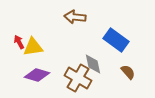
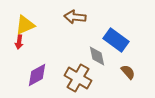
red arrow: rotated 144 degrees counterclockwise
yellow triangle: moved 8 px left, 22 px up; rotated 15 degrees counterclockwise
gray diamond: moved 4 px right, 8 px up
purple diamond: rotated 45 degrees counterclockwise
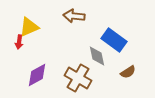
brown arrow: moved 1 px left, 1 px up
yellow triangle: moved 4 px right, 2 px down
blue rectangle: moved 2 px left
brown semicircle: rotated 98 degrees clockwise
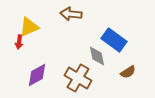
brown arrow: moved 3 px left, 2 px up
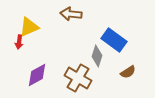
gray diamond: rotated 30 degrees clockwise
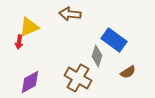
brown arrow: moved 1 px left
purple diamond: moved 7 px left, 7 px down
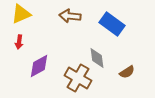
brown arrow: moved 2 px down
yellow triangle: moved 8 px left, 13 px up
blue rectangle: moved 2 px left, 16 px up
gray diamond: moved 2 px down; rotated 25 degrees counterclockwise
brown semicircle: moved 1 px left
purple diamond: moved 9 px right, 16 px up
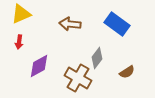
brown arrow: moved 8 px down
blue rectangle: moved 5 px right
gray diamond: rotated 45 degrees clockwise
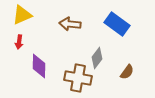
yellow triangle: moved 1 px right, 1 px down
purple diamond: rotated 60 degrees counterclockwise
brown semicircle: rotated 21 degrees counterclockwise
brown cross: rotated 20 degrees counterclockwise
